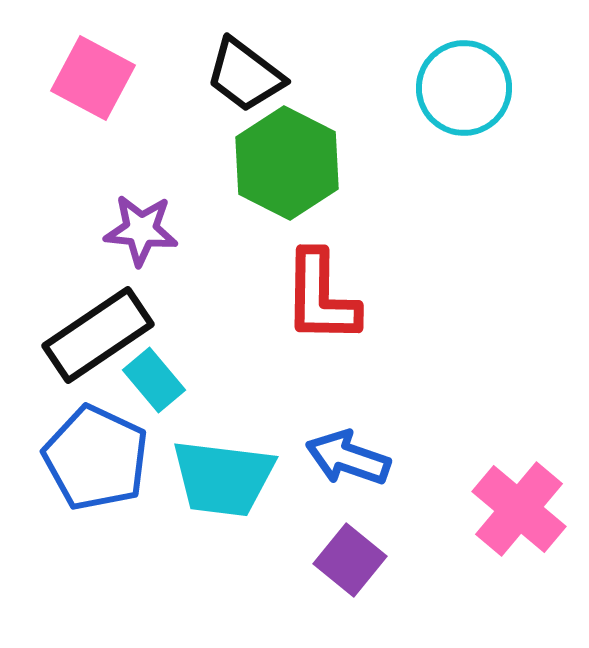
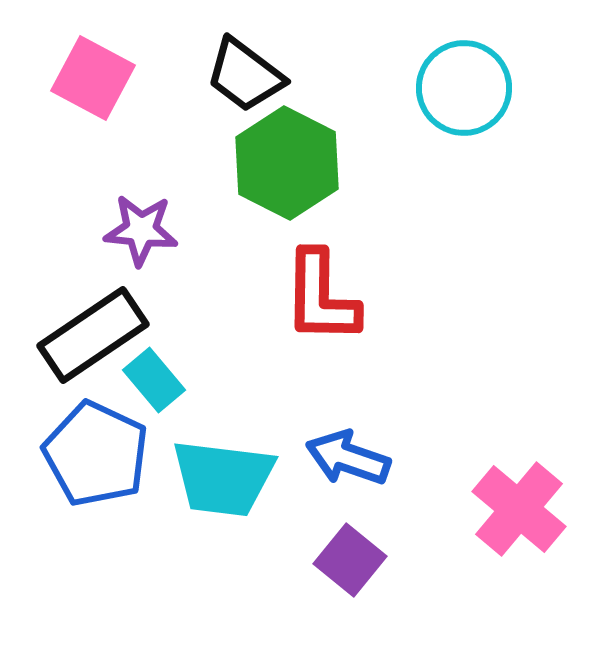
black rectangle: moved 5 px left
blue pentagon: moved 4 px up
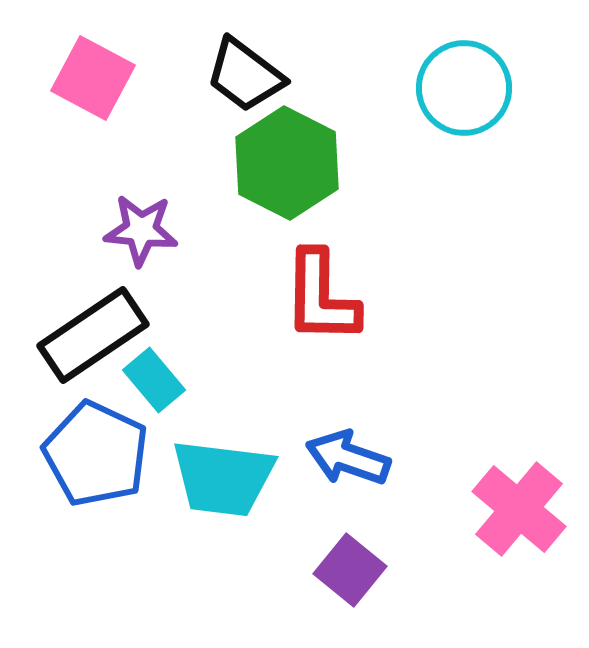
purple square: moved 10 px down
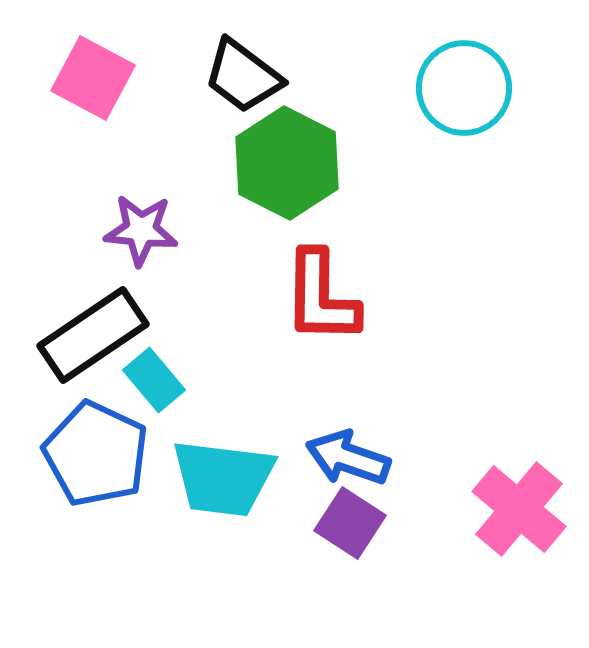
black trapezoid: moved 2 px left, 1 px down
purple square: moved 47 px up; rotated 6 degrees counterclockwise
